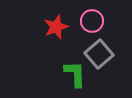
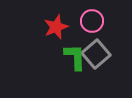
gray square: moved 3 px left
green L-shape: moved 17 px up
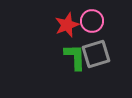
red star: moved 11 px right, 2 px up
gray square: rotated 24 degrees clockwise
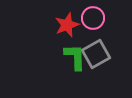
pink circle: moved 1 px right, 3 px up
gray square: rotated 12 degrees counterclockwise
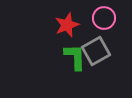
pink circle: moved 11 px right
gray square: moved 3 px up
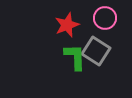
pink circle: moved 1 px right
gray square: rotated 28 degrees counterclockwise
